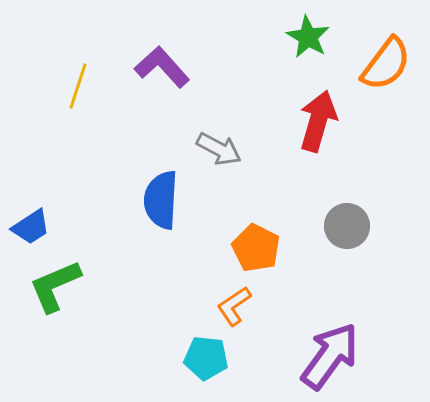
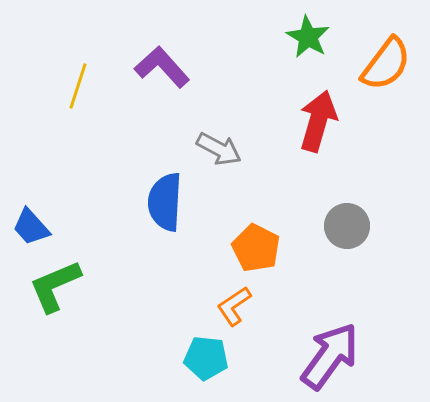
blue semicircle: moved 4 px right, 2 px down
blue trapezoid: rotated 81 degrees clockwise
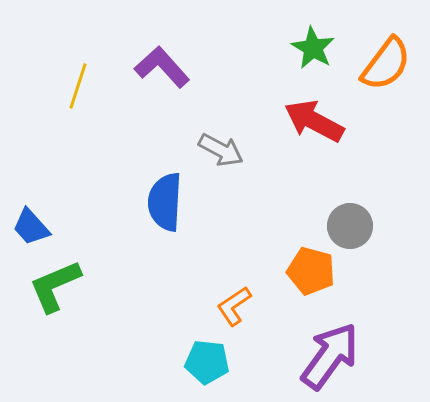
green star: moved 5 px right, 11 px down
red arrow: moved 4 px left; rotated 78 degrees counterclockwise
gray arrow: moved 2 px right, 1 px down
gray circle: moved 3 px right
orange pentagon: moved 55 px right, 23 px down; rotated 12 degrees counterclockwise
cyan pentagon: moved 1 px right, 4 px down
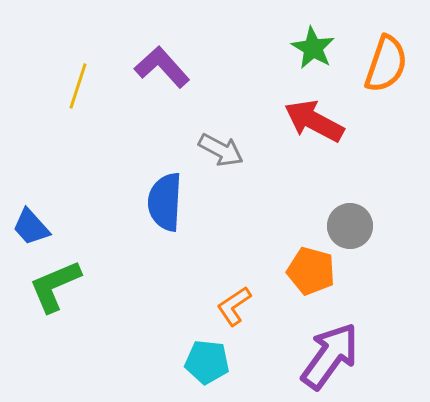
orange semicircle: rotated 18 degrees counterclockwise
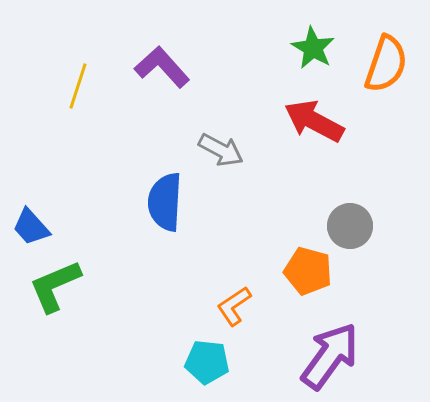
orange pentagon: moved 3 px left
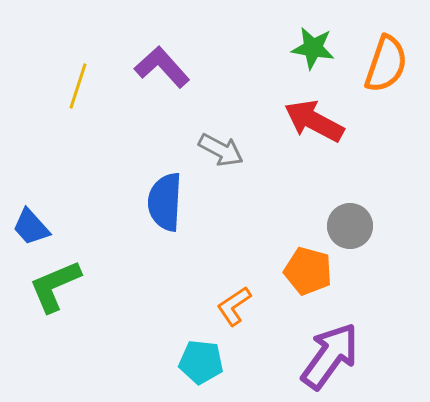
green star: rotated 21 degrees counterclockwise
cyan pentagon: moved 6 px left
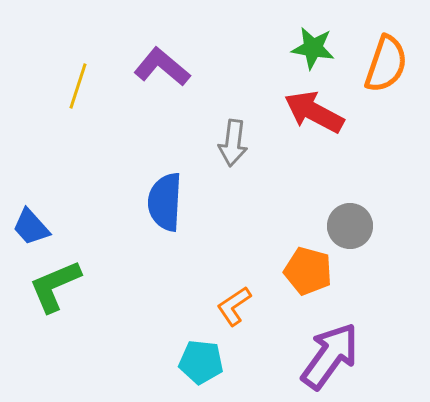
purple L-shape: rotated 8 degrees counterclockwise
red arrow: moved 9 px up
gray arrow: moved 12 px right, 7 px up; rotated 69 degrees clockwise
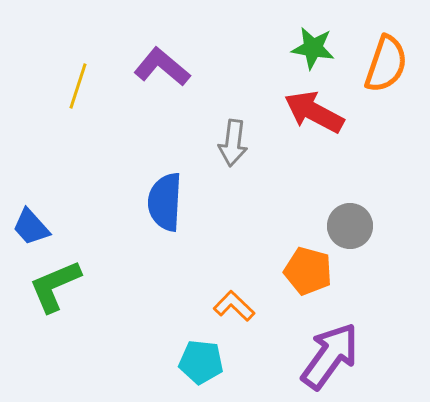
orange L-shape: rotated 78 degrees clockwise
